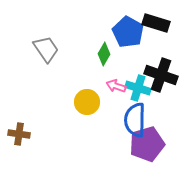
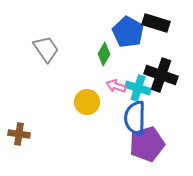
blue semicircle: moved 2 px up
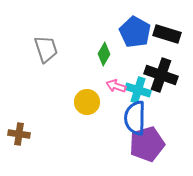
black rectangle: moved 11 px right, 11 px down
blue pentagon: moved 7 px right
gray trapezoid: rotated 16 degrees clockwise
cyan cross: moved 2 px down
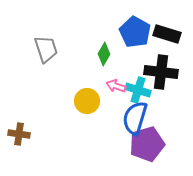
black cross: moved 3 px up; rotated 12 degrees counterclockwise
yellow circle: moved 1 px up
blue semicircle: rotated 16 degrees clockwise
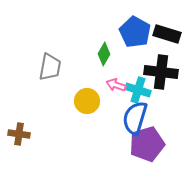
gray trapezoid: moved 4 px right, 18 px down; rotated 28 degrees clockwise
pink arrow: moved 1 px up
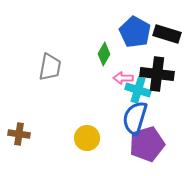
black cross: moved 4 px left, 2 px down
pink arrow: moved 7 px right, 7 px up; rotated 18 degrees counterclockwise
yellow circle: moved 37 px down
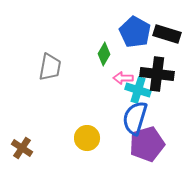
brown cross: moved 3 px right, 14 px down; rotated 25 degrees clockwise
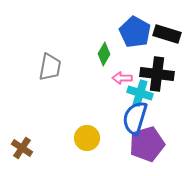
pink arrow: moved 1 px left
cyan cross: moved 2 px right, 3 px down
